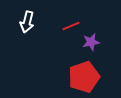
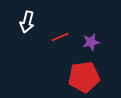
red line: moved 11 px left, 11 px down
red pentagon: rotated 12 degrees clockwise
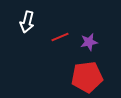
purple star: moved 2 px left
red pentagon: moved 3 px right
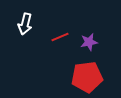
white arrow: moved 2 px left, 2 px down
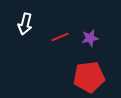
purple star: moved 1 px right, 4 px up
red pentagon: moved 2 px right
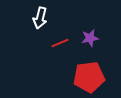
white arrow: moved 15 px right, 6 px up
red line: moved 6 px down
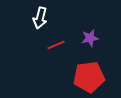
red line: moved 4 px left, 2 px down
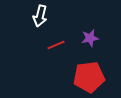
white arrow: moved 2 px up
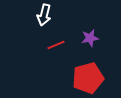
white arrow: moved 4 px right, 1 px up
red pentagon: moved 1 px left, 1 px down; rotated 8 degrees counterclockwise
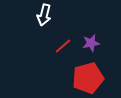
purple star: moved 1 px right, 5 px down
red line: moved 7 px right, 1 px down; rotated 18 degrees counterclockwise
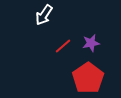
white arrow: rotated 20 degrees clockwise
red pentagon: rotated 20 degrees counterclockwise
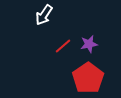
purple star: moved 2 px left, 1 px down
